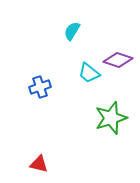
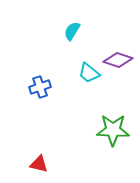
green star: moved 2 px right, 12 px down; rotated 20 degrees clockwise
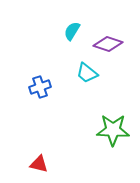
purple diamond: moved 10 px left, 16 px up
cyan trapezoid: moved 2 px left
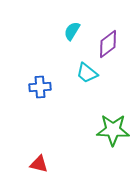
purple diamond: rotated 56 degrees counterclockwise
blue cross: rotated 15 degrees clockwise
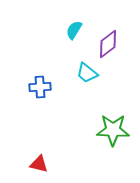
cyan semicircle: moved 2 px right, 1 px up
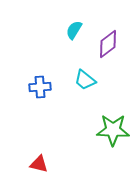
cyan trapezoid: moved 2 px left, 7 px down
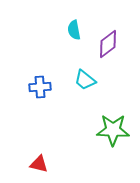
cyan semicircle: rotated 42 degrees counterclockwise
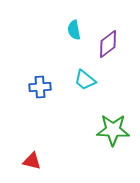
red triangle: moved 7 px left, 3 px up
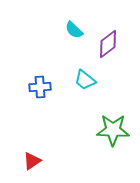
cyan semicircle: rotated 36 degrees counterclockwise
red triangle: rotated 48 degrees counterclockwise
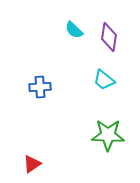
purple diamond: moved 1 px right, 7 px up; rotated 44 degrees counterclockwise
cyan trapezoid: moved 19 px right
green star: moved 5 px left, 5 px down
red triangle: moved 3 px down
